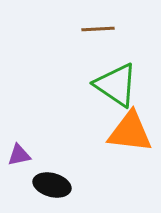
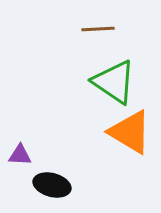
green triangle: moved 2 px left, 3 px up
orange triangle: rotated 24 degrees clockwise
purple triangle: moved 1 px right; rotated 15 degrees clockwise
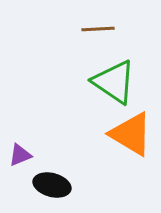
orange triangle: moved 1 px right, 2 px down
purple triangle: rotated 25 degrees counterclockwise
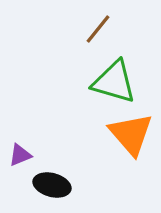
brown line: rotated 48 degrees counterclockwise
green triangle: rotated 18 degrees counterclockwise
orange triangle: rotated 18 degrees clockwise
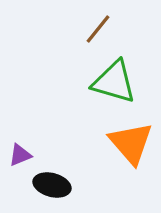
orange triangle: moved 9 px down
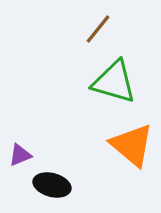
orange triangle: moved 1 px right, 2 px down; rotated 9 degrees counterclockwise
